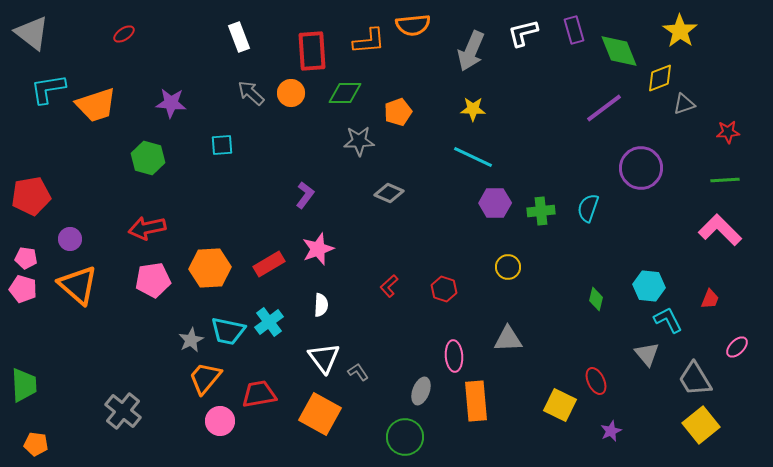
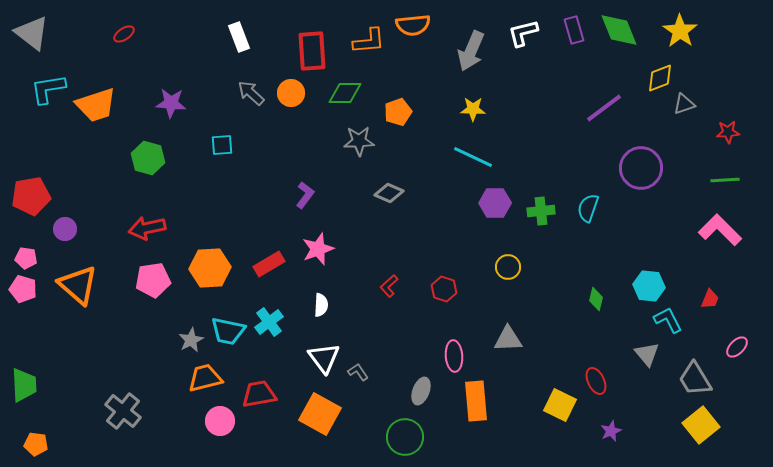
green diamond at (619, 51): moved 21 px up
purple circle at (70, 239): moved 5 px left, 10 px up
orange trapezoid at (205, 378): rotated 36 degrees clockwise
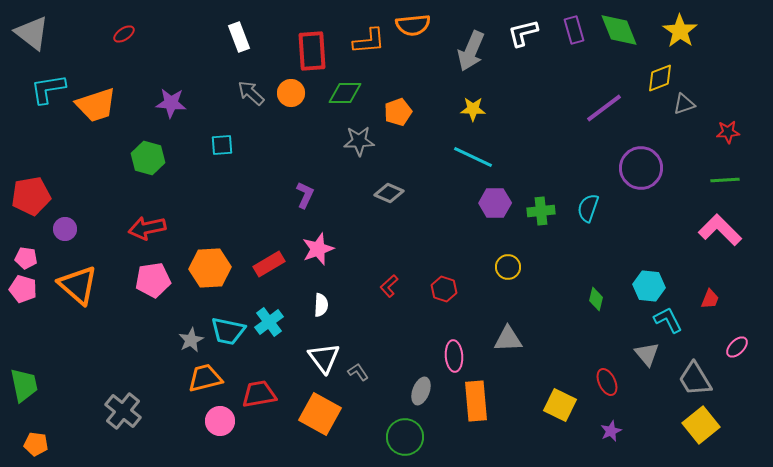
purple L-shape at (305, 195): rotated 12 degrees counterclockwise
red ellipse at (596, 381): moved 11 px right, 1 px down
green trapezoid at (24, 385): rotated 9 degrees counterclockwise
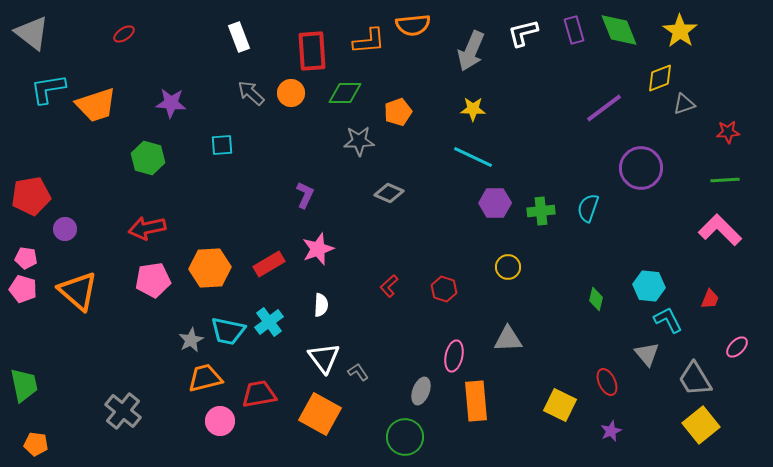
orange triangle at (78, 285): moved 6 px down
pink ellipse at (454, 356): rotated 16 degrees clockwise
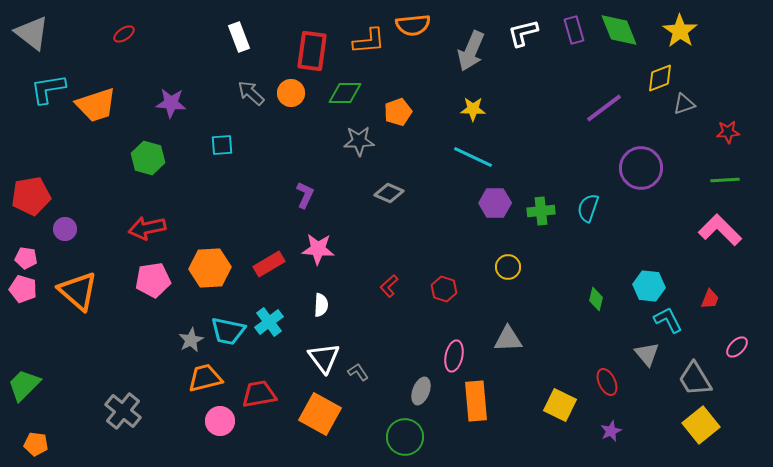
red rectangle at (312, 51): rotated 12 degrees clockwise
pink star at (318, 249): rotated 24 degrees clockwise
green trapezoid at (24, 385): rotated 123 degrees counterclockwise
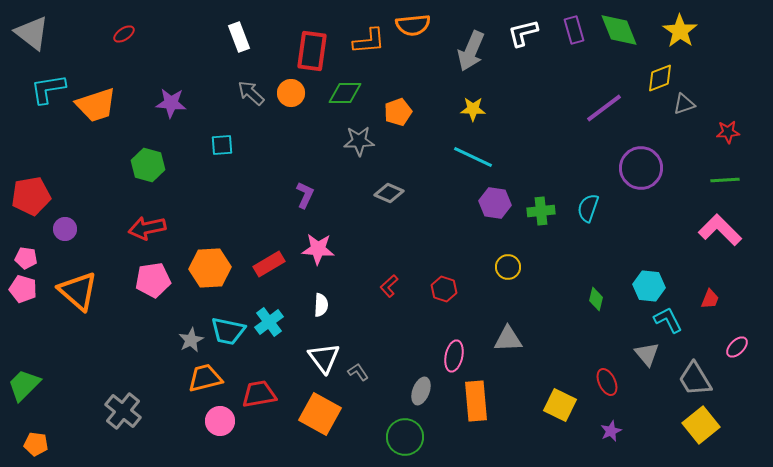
green hexagon at (148, 158): moved 7 px down
purple hexagon at (495, 203): rotated 8 degrees clockwise
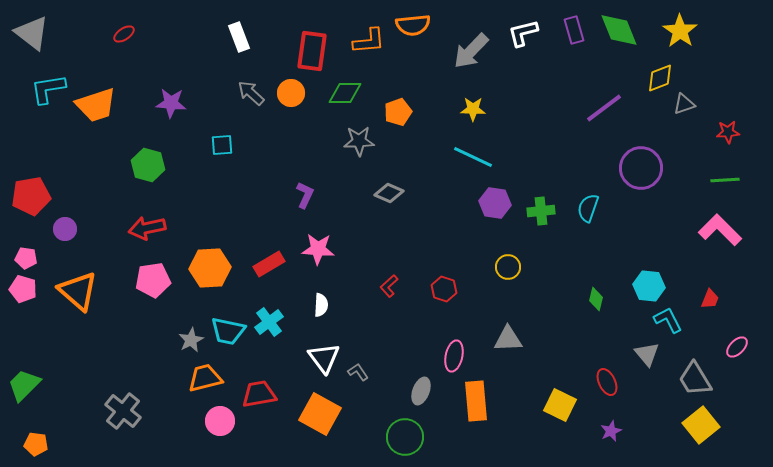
gray arrow at (471, 51): rotated 21 degrees clockwise
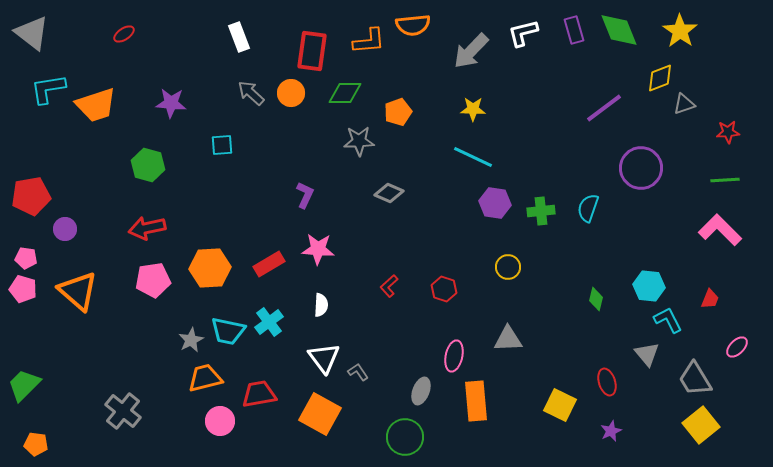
red ellipse at (607, 382): rotated 8 degrees clockwise
